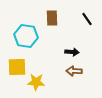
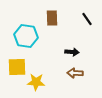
brown arrow: moved 1 px right, 2 px down
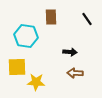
brown rectangle: moved 1 px left, 1 px up
black arrow: moved 2 px left
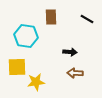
black line: rotated 24 degrees counterclockwise
yellow star: rotated 12 degrees counterclockwise
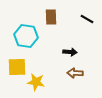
yellow star: rotated 18 degrees clockwise
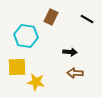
brown rectangle: rotated 28 degrees clockwise
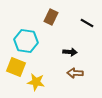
black line: moved 4 px down
cyan hexagon: moved 5 px down
yellow square: moved 1 px left; rotated 24 degrees clockwise
